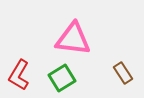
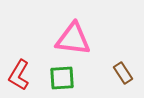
green square: rotated 28 degrees clockwise
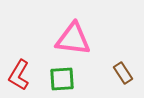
green square: moved 1 px down
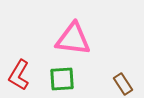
brown rectangle: moved 11 px down
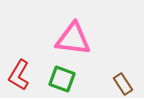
green square: rotated 24 degrees clockwise
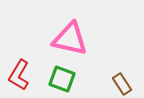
pink triangle: moved 3 px left; rotated 6 degrees clockwise
brown rectangle: moved 1 px left
